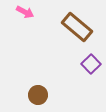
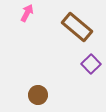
pink arrow: moved 2 px right, 1 px down; rotated 90 degrees counterclockwise
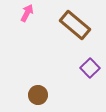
brown rectangle: moved 2 px left, 2 px up
purple square: moved 1 px left, 4 px down
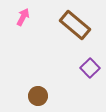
pink arrow: moved 4 px left, 4 px down
brown circle: moved 1 px down
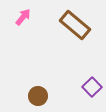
pink arrow: rotated 12 degrees clockwise
purple square: moved 2 px right, 19 px down
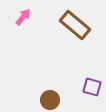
purple square: rotated 30 degrees counterclockwise
brown circle: moved 12 px right, 4 px down
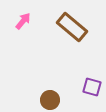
pink arrow: moved 4 px down
brown rectangle: moved 3 px left, 2 px down
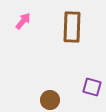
brown rectangle: rotated 52 degrees clockwise
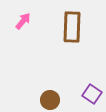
purple square: moved 7 px down; rotated 18 degrees clockwise
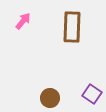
brown circle: moved 2 px up
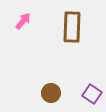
brown circle: moved 1 px right, 5 px up
